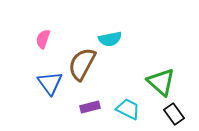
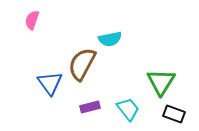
pink semicircle: moved 11 px left, 19 px up
green triangle: rotated 20 degrees clockwise
cyan trapezoid: rotated 25 degrees clockwise
black rectangle: rotated 35 degrees counterclockwise
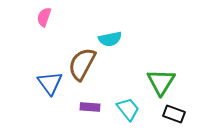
pink semicircle: moved 12 px right, 3 px up
purple rectangle: rotated 18 degrees clockwise
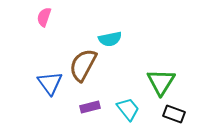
brown semicircle: moved 1 px right, 1 px down
purple rectangle: rotated 18 degrees counterclockwise
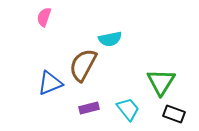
blue triangle: rotated 44 degrees clockwise
purple rectangle: moved 1 px left, 1 px down
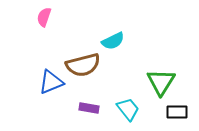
cyan semicircle: moved 3 px right, 2 px down; rotated 15 degrees counterclockwise
brown semicircle: rotated 132 degrees counterclockwise
blue triangle: moved 1 px right, 1 px up
purple rectangle: rotated 24 degrees clockwise
black rectangle: moved 3 px right, 2 px up; rotated 20 degrees counterclockwise
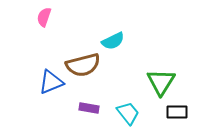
cyan trapezoid: moved 4 px down
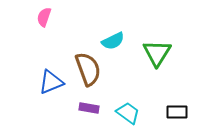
brown semicircle: moved 5 px right, 4 px down; rotated 96 degrees counterclockwise
green triangle: moved 4 px left, 29 px up
cyan trapezoid: rotated 15 degrees counterclockwise
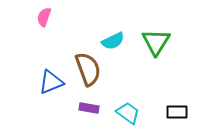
green triangle: moved 1 px left, 11 px up
